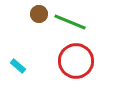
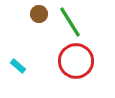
green line: rotated 36 degrees clockwise
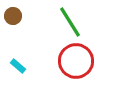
brown circle: moved 26 px left, 2 px down
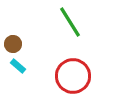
brown circle: moved 28 px down
red circle: moved 3 px left, 15 px down
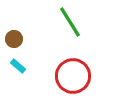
brown circle: moved 1 px right, 5 px up
